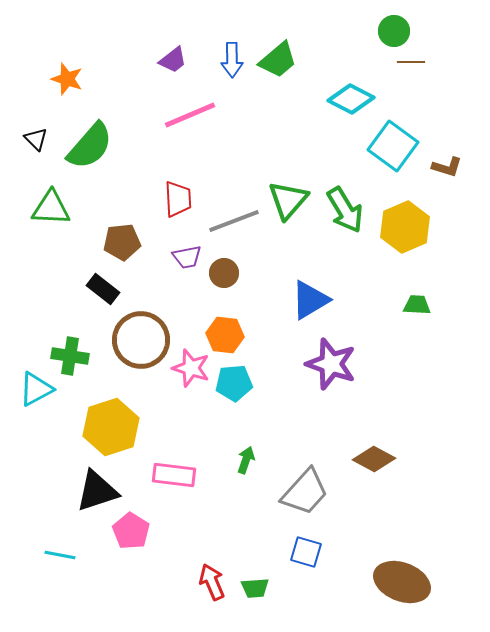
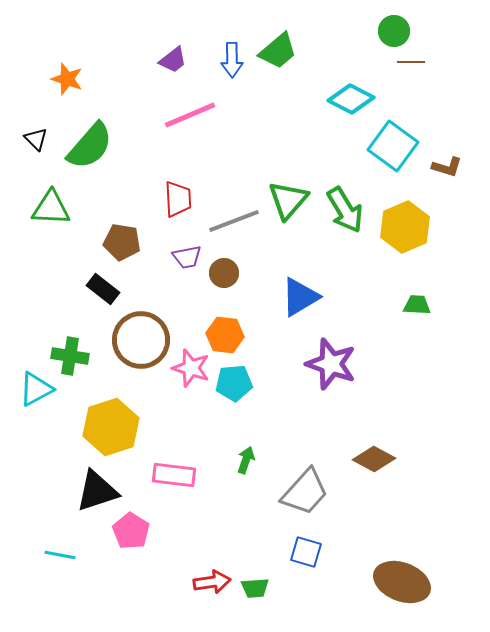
green trapezoid at (278, 60): moved 9 px up
brown pentagon at (122, 242): rotated 15 degrees clockwise
blue triangle at (310, 300): moved 10 px left, 3 px up
red arrow at (212, 582): rotated 105 degrees clockwise
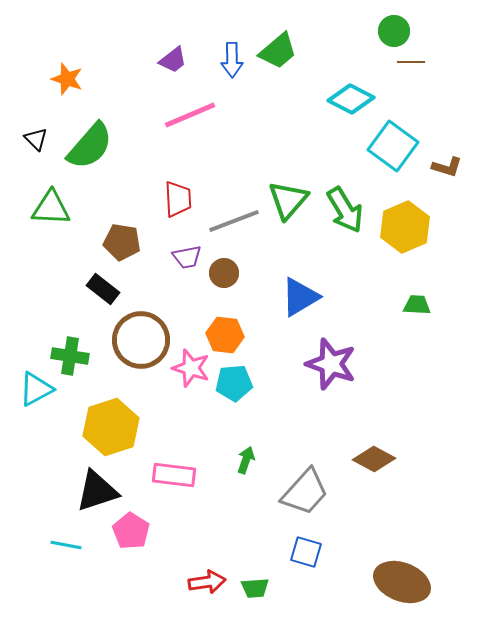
cyan line at (60, 555): moved 6 px right, 10 px up
red arrow at (212, 582): moved 5 px left
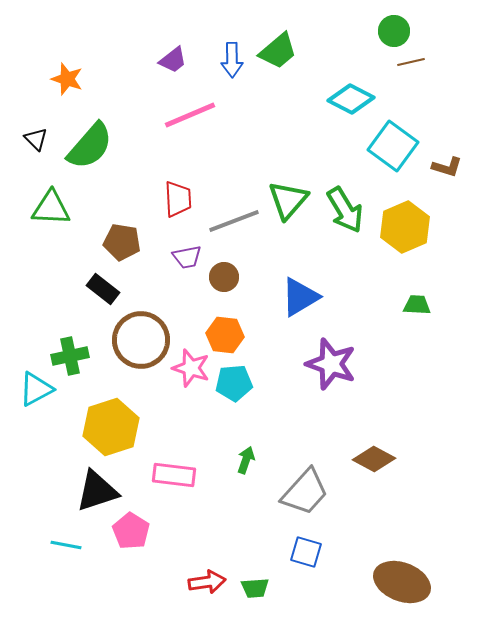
brown line at (411, 62): rotated 12 degrees counterclockwise
brown circle at (224, 273): moved 4 px down
green cross at (70, 356): rotated 21 degrees counterclockwise
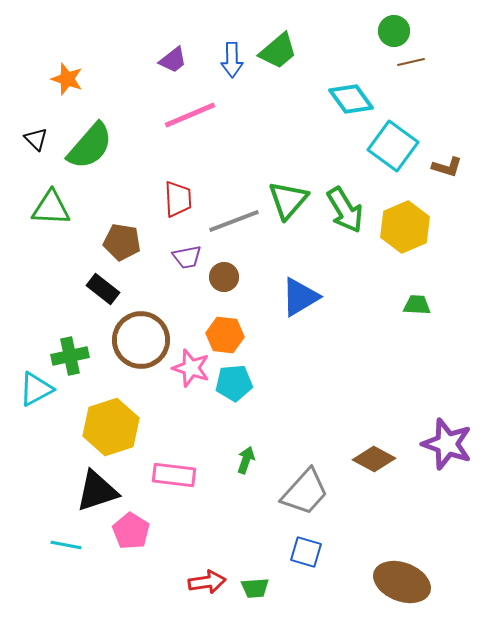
cyan diamond at (351, 99): rotated 27 degrees clockwise
purple star at (331, 364): moved 116 px right, 80 px down
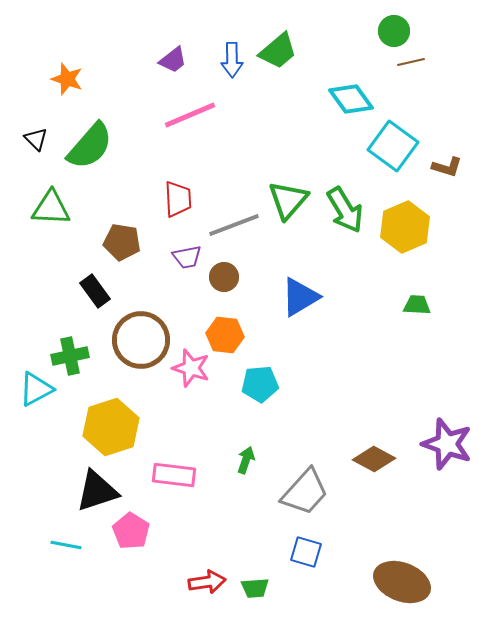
gray line at (234, 221): moved 4 px down
black rectangle at (103, 289): moved 8 px left, 2 px down; rotated 16 degrees clockwise
cyan pentagon at (234, 383): moved 26 px right, 1 px down
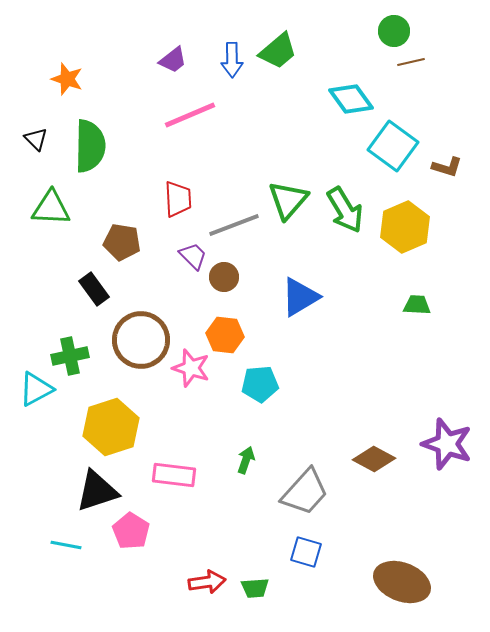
green semicircle at (90, 146): rotated 40 degrees counterclockwise
purple trapezoid at (187, 257): moved 6 px right, 1 px up; rotated 124 degrees counterclockwise
black rectangle at (95, 291): moved 1 px left, 2 px up
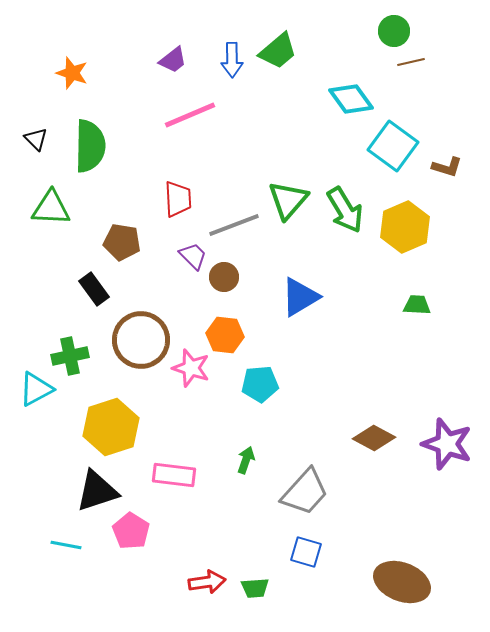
orange star at (67, 79): moved 5 px right, 6 px up
brown diamond at (374, 459): moved 21 px up
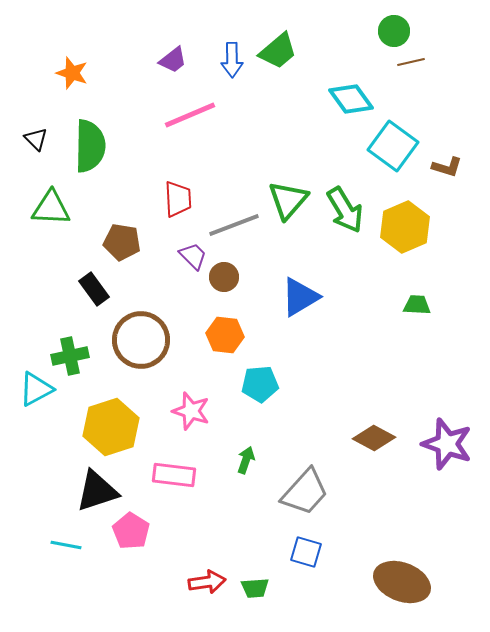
pink star at (191, 368): moved 43 px down
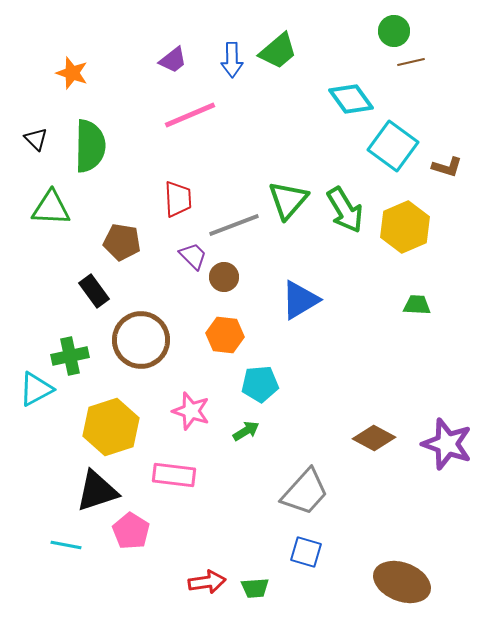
black rectangle at (94, 289): moved 2 px down
blue triangle at (300, 297): moved 3 px down
green arrow at (246, 460): moved 29 px up; rotated 40 degrees clockwise
